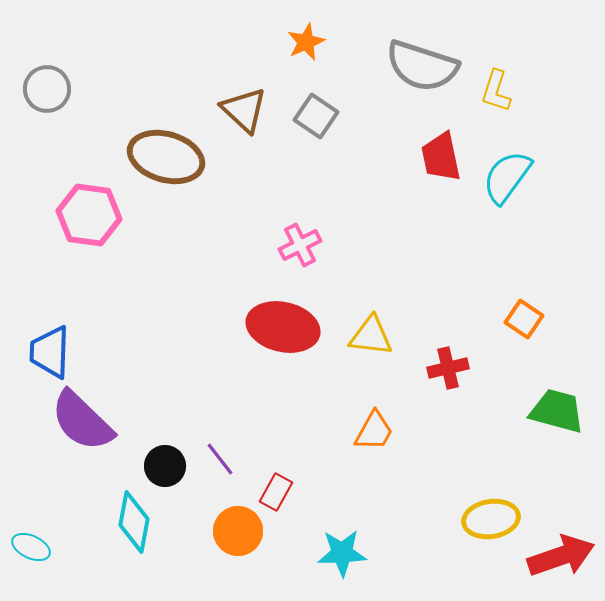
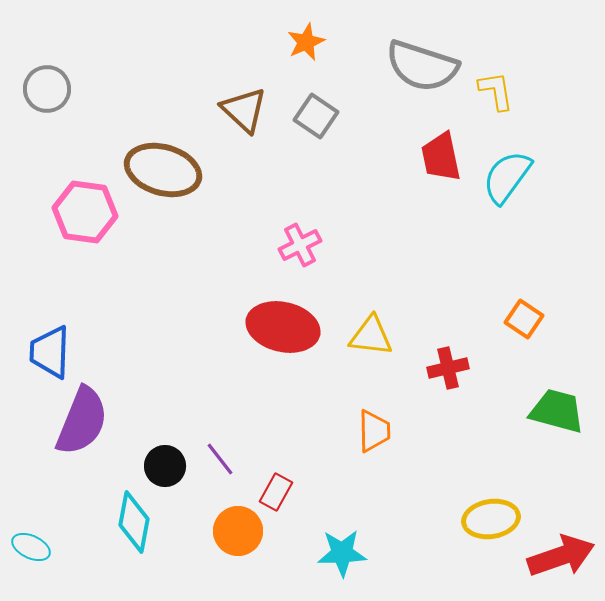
yellow L-shape: rotated 153 degrees clockwise
brown ellipse: moved 3 px left, 13 px down
pink hexagon: moved 4 px left, 3 px up
purple semicircle: rotated 112 degrees counterclockwise
orange trapezoid: rotated 30 degrees counterclockwise
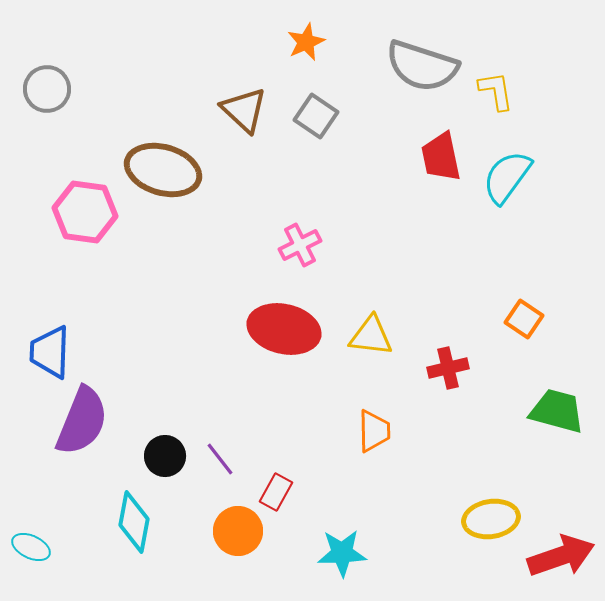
red ellipse: moved 1 px right, 2 px down
black circle: moved 10 px up
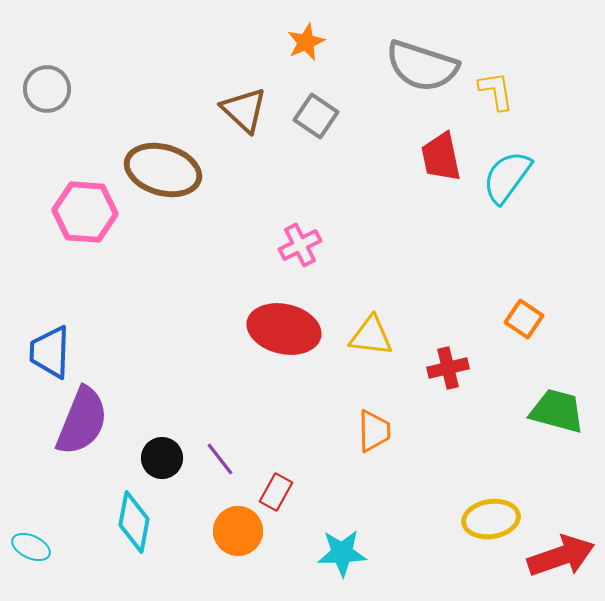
pink hexagon: rotated 4 degrees counterclockwise
black circle: moved 3 px left, 2 px down
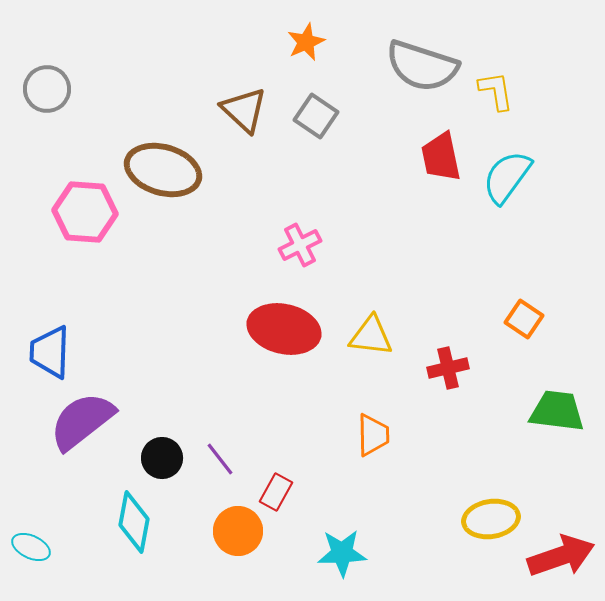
green trapezoid: rotated 8 degrees counterclockwise
purple semicircle: rotated 150 degrees counterclockwise
orange trapezoid: moved 1 px left, 4 px down
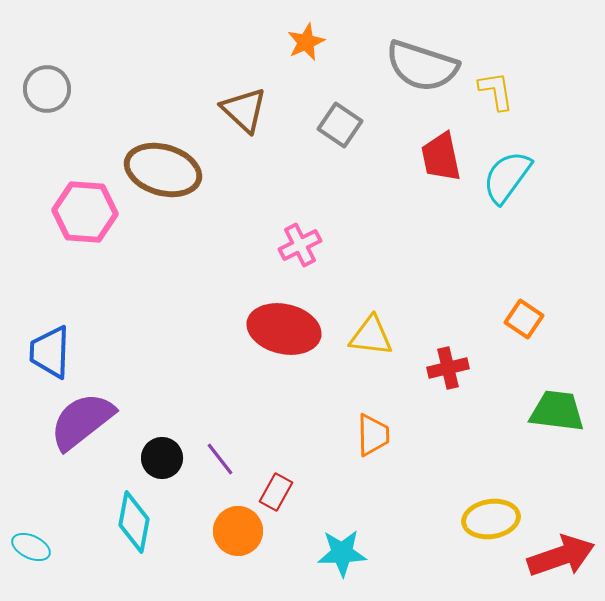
gray square: moved 24 px right, 9 px down
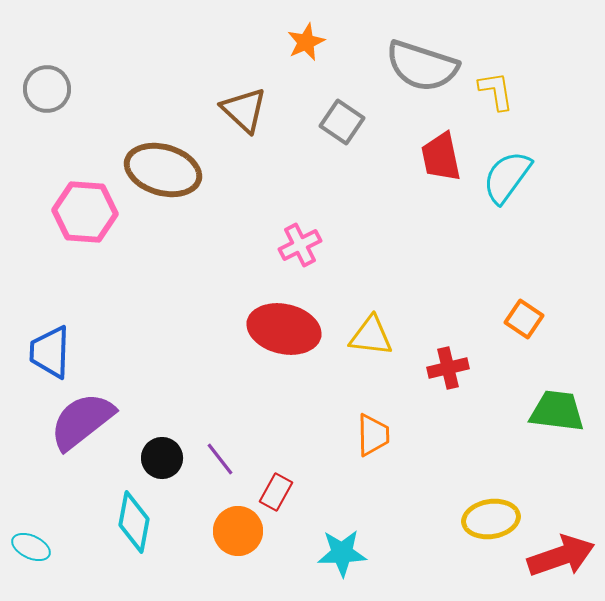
gray square: moved 2 px right, 3 px up
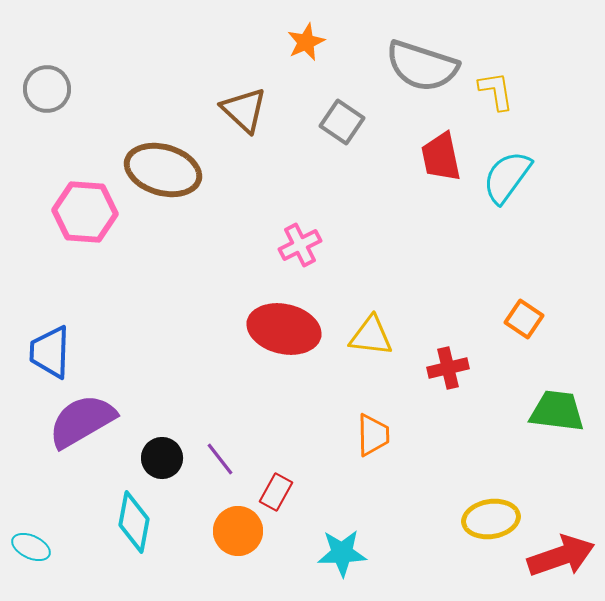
purple semicircle: rotated 8 degrees clockwise
